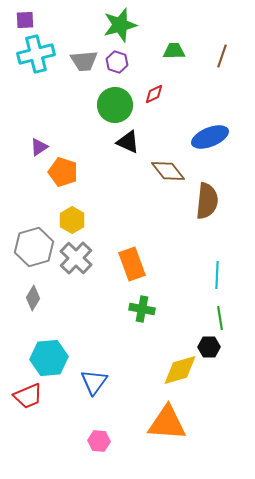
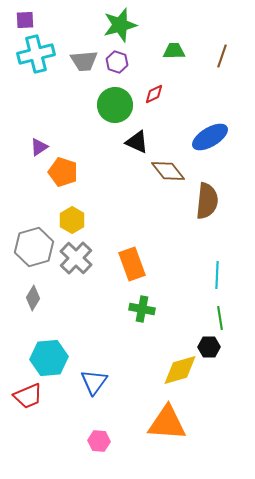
blue ellipse: rotated 9 degrees counterclockwise
black triangle: moved 9 px right
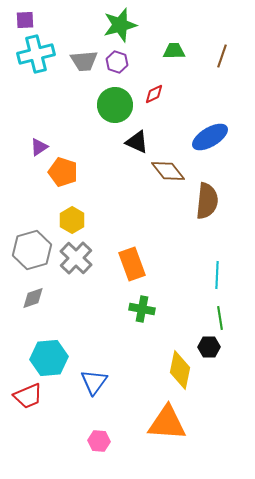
gray hexagon: moved 2 px left, 3 px down
gray diamond: rotated 40 degrees clockwise
yellow diamond: rotated 63 degrees counterclockwise
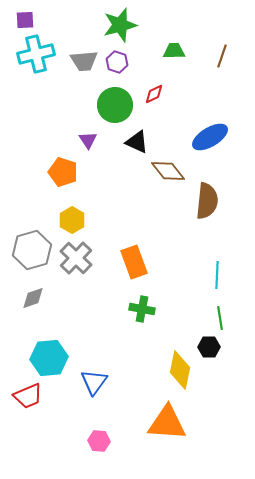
purple triangle: moved 49 px right, 7 px up; rotated 30 degrees counterclockwise
orange rectangle: moved 2 px right, 2 px up
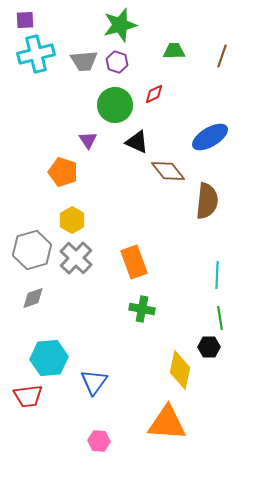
red trapezoid: rotated 16 degrees clockwise
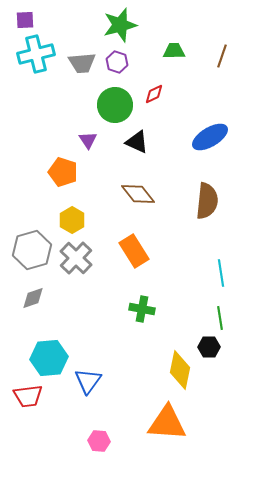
gray trapezoid: moved 2 px left, 2 px down
brown diamond: moved 30 px left, 23 px down
orange rectangle: moved 11 px up; rotated 12 degrees counterclockwise
cyan line: moved 4 px right, 2 px up; rotated 12 degrees counterclockwise
blue triangle: moved 6 px left, 1 px up
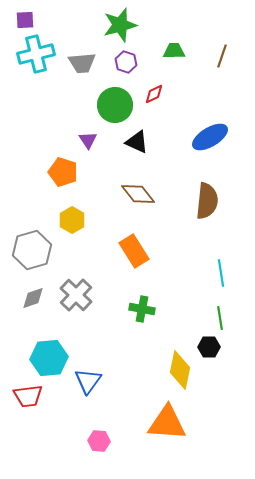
purple hexagon: moved 9 px right
gray cross: moved 37 px down
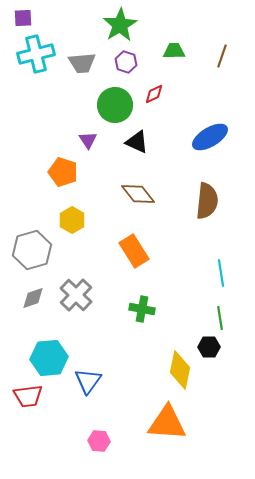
purple square: moved 2 px left, 2 px up
green star: rotated 16 degrees counterclockwise
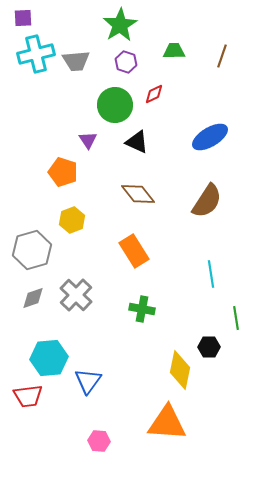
gray trapezoid: moved 6 px left, 2 px up
brown semicircle: rotated 27 degrees clockwise
yellow hexagon: rotated 10 degrees clockwise
cyan line: moved 10 px left, 1 px down
green line: moved 16 px right
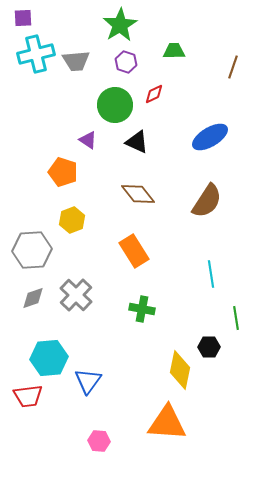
brown line: moved 11 px right, 11 px down
purple triangle: rotated 24 degrees counterclockwise
gray hexagon: rotated 12 degrees clockwise
